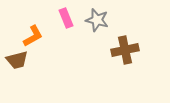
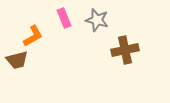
pink rectangle: moved 2 px left
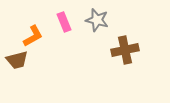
pink rectangle: moved 4 px down
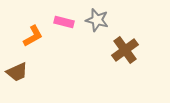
pink rectangle: rotated 54 degrees counterclockwise
brown cross: rotated 24 degrees counterclockwise
brown trapezoid: moved 12 px down; rotated 10 degrees counterclockwise
